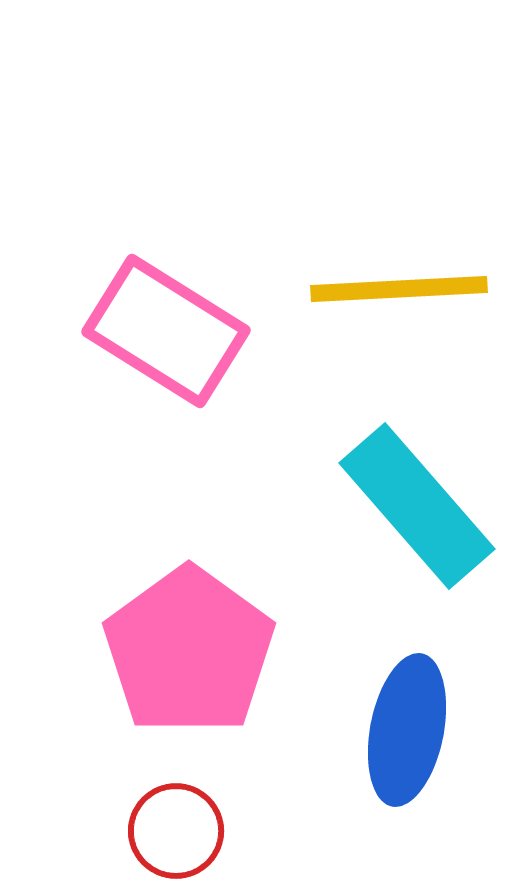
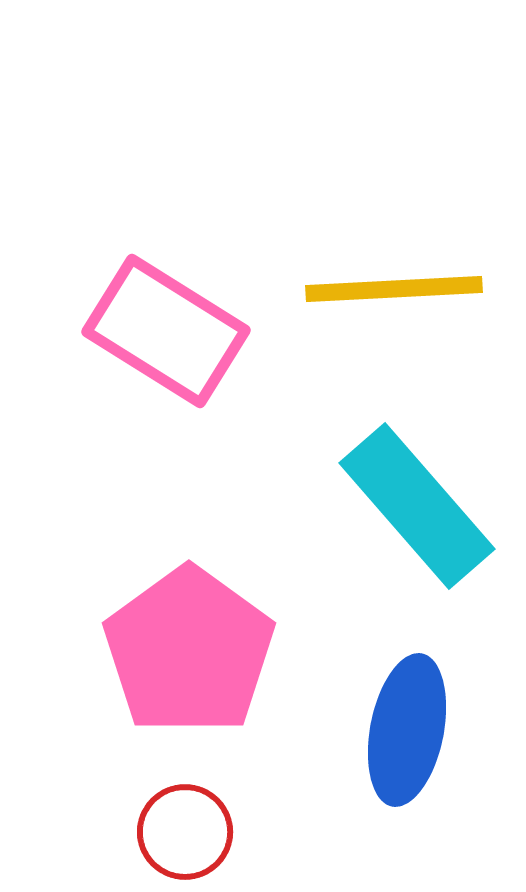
yellow line: moved 5 px left
red circle: moved 9 px right, 1 px down
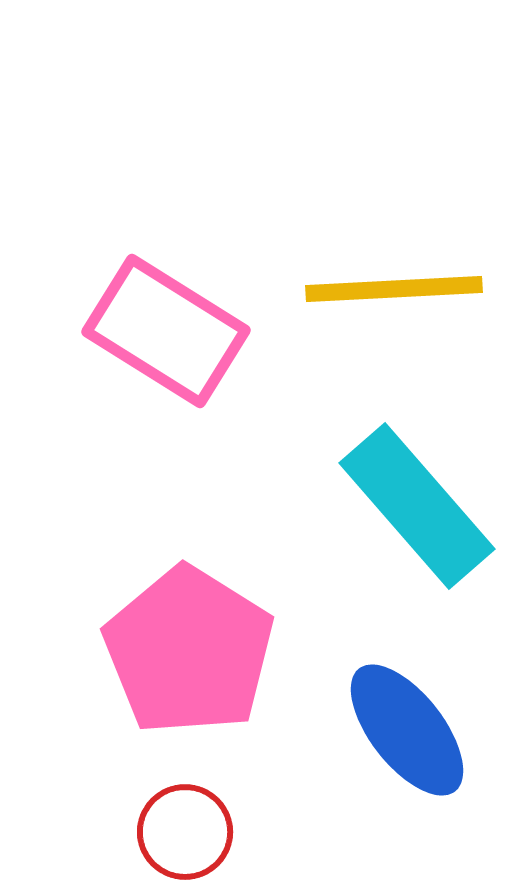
pink pentagon: rotated 4 degrees counterclockwise
blue ellipse: rotated 49 degrees counterclockwise
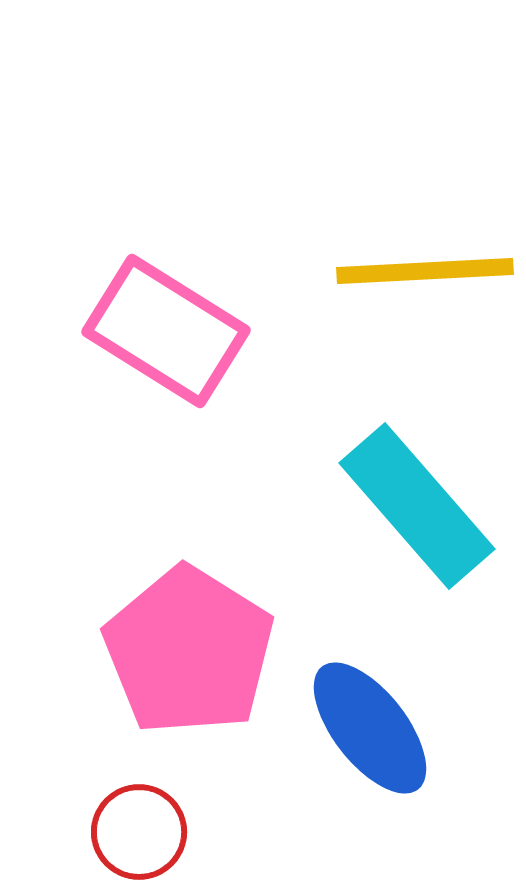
yellow line: moved 31 px right, 18 px up
blue ellipse: moved 37 px left, 2 px up
red circle: moved 46 px left
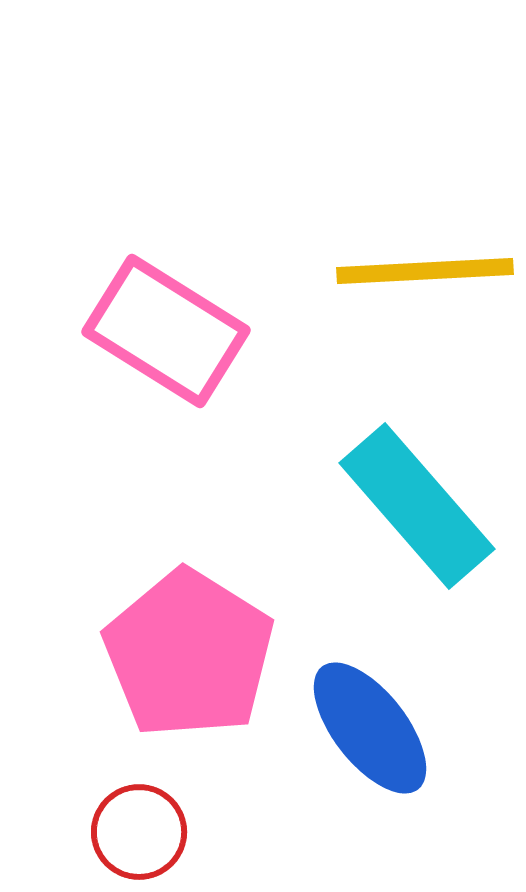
pink pentagon: moved 3 px down
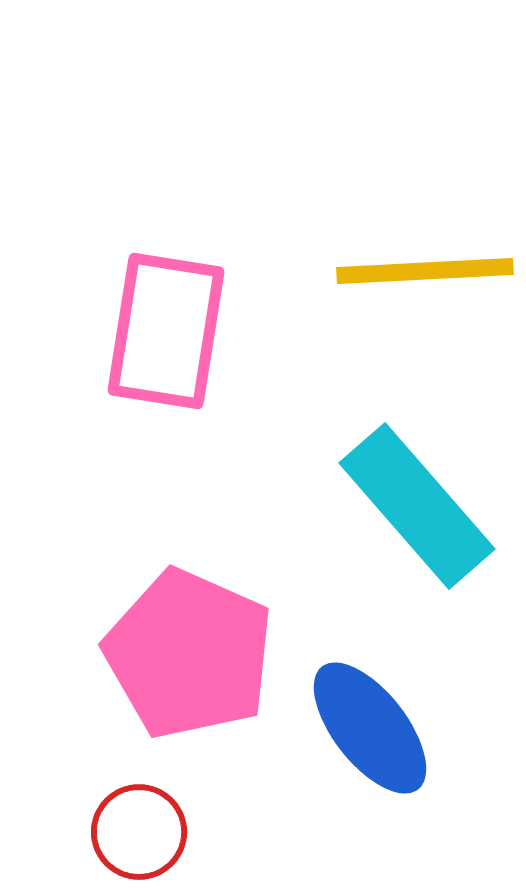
pink rectangle: rotated 67 degrees clockwise
pink pentagon: rotated 8 degrees counterclockwise
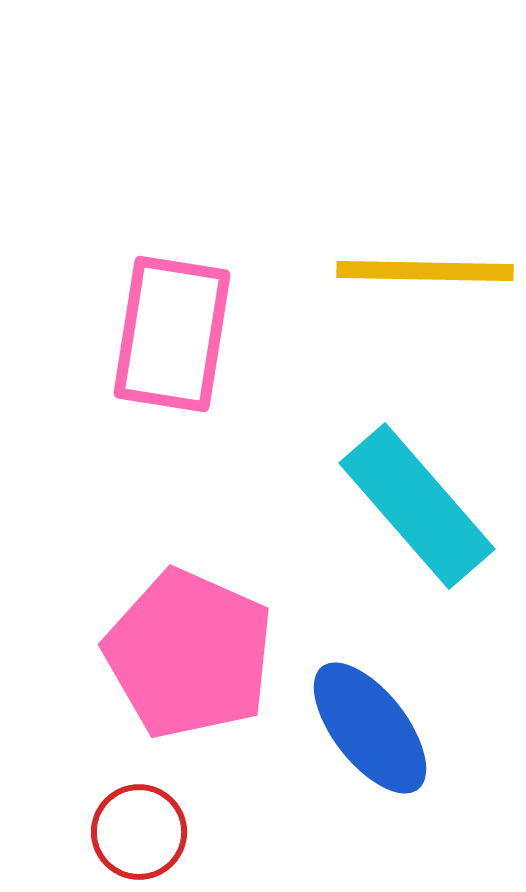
yellow line: rotated 4 degrees clockwise
pink rectangle: moved 6 px right, 3 px down
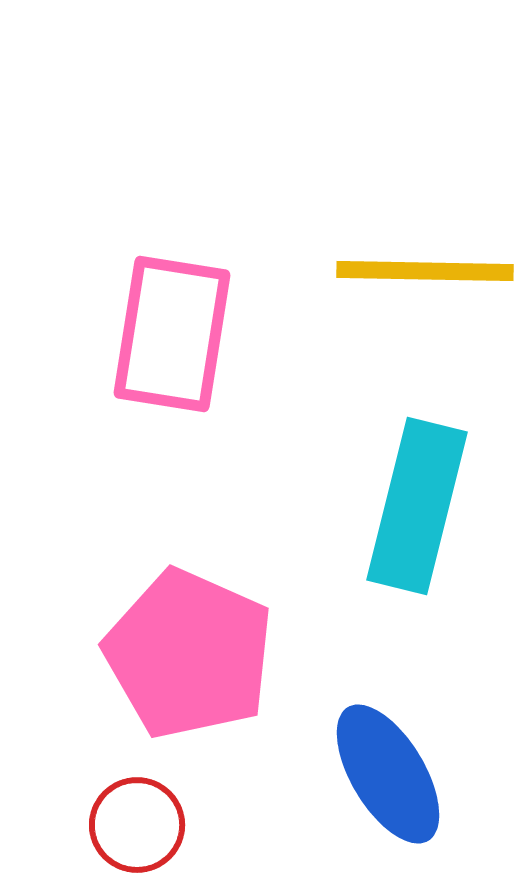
cyan rectangle: rotated 55 degrees clockwise
blue ellipse: moved 18 px right, 46 px down; rotated 7 degrees clockwise
red circle: moved 2 px left, 7 px up
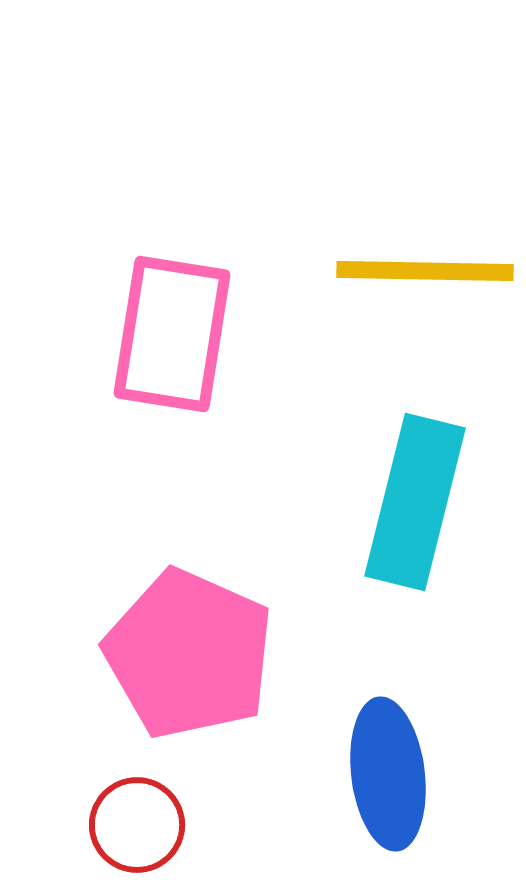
cyan rectangle: moved 2 px left, 4 px up
blue ellipse: rotated 24 degrees clockwise
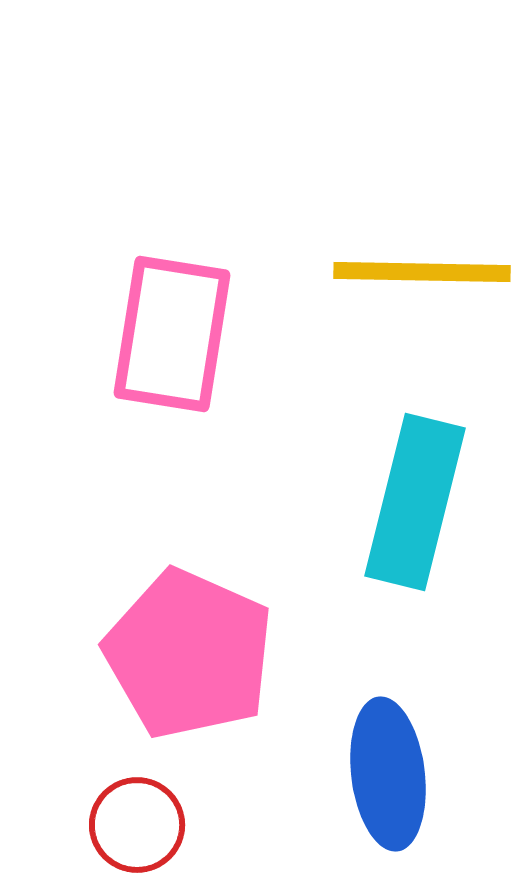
yellow line: moved 3 px left, 1 px down
